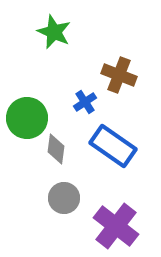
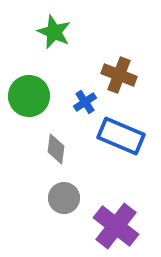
green circle: moved 2 px right, 22 px up
blue rectangle: moved 8 px right, 10 px up; rotated 12 degrees counterclockwise
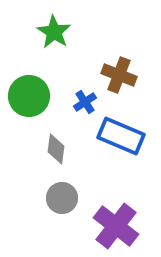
green star: rotated 8 degrees clockwise
gray circle: moved 2 px left
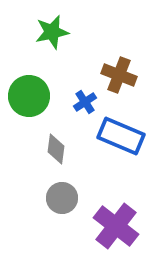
green star: moved 2 px left; rotated 28 degrees clockwise
